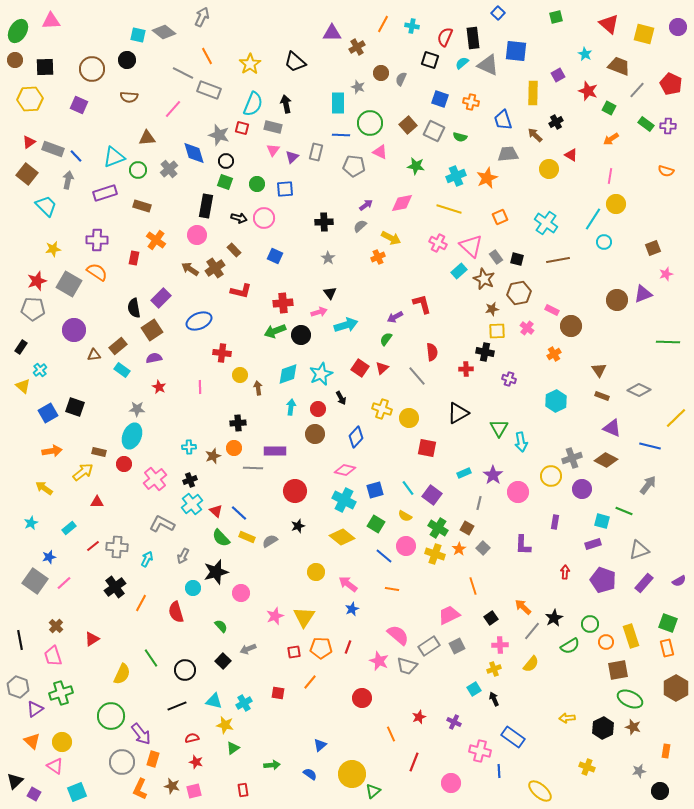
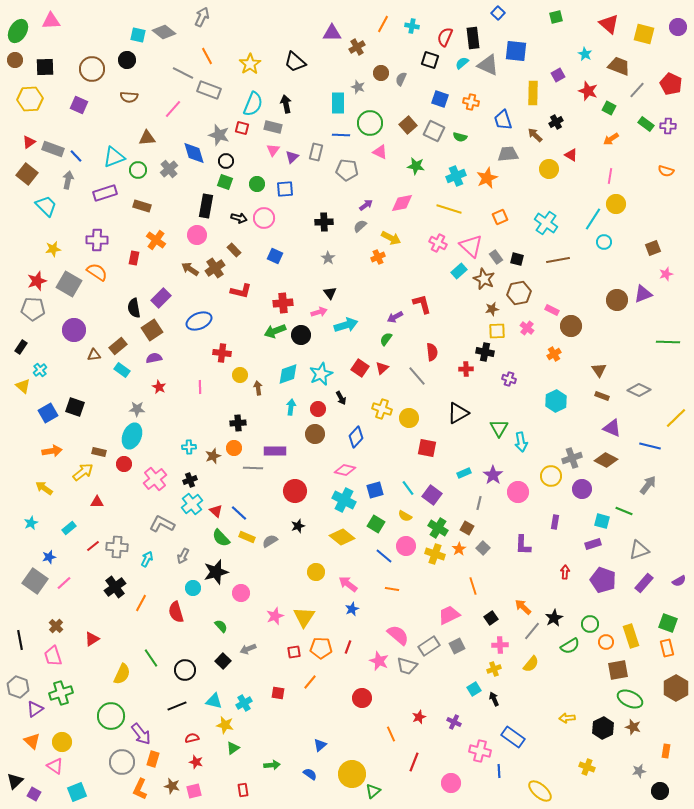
gray pentagon at (354, 166): moved 7 px left, 4 px down
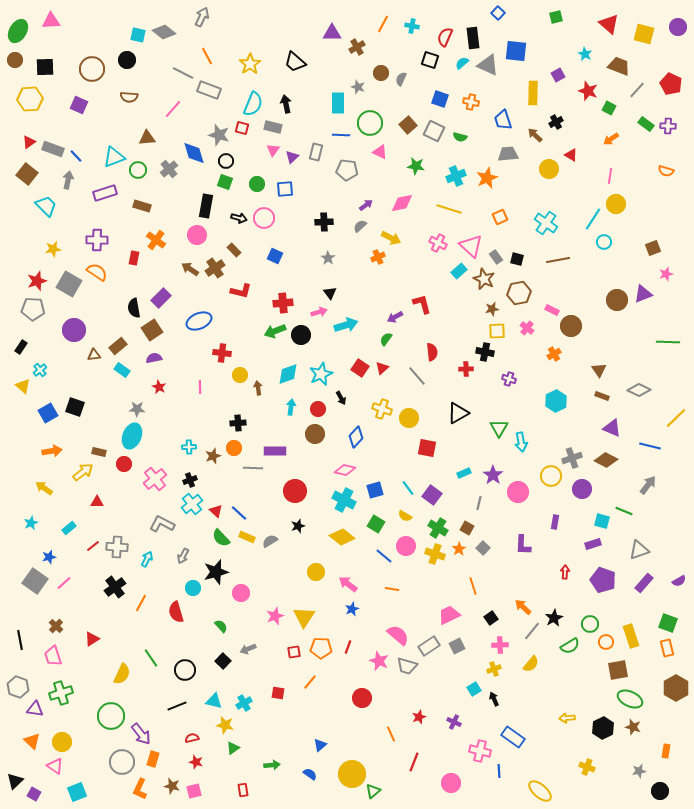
purple triangle at (35, 709): rotated 42 degrees clockwise
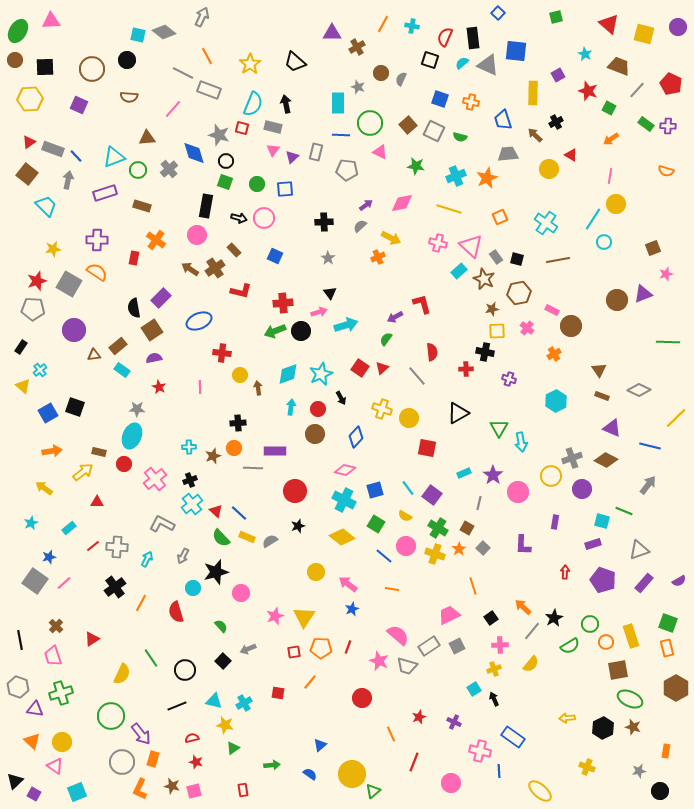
pink cross at (438, 243): rotated 12 degrees counterclockwise
black circle at (301, 335): moved 4 px up
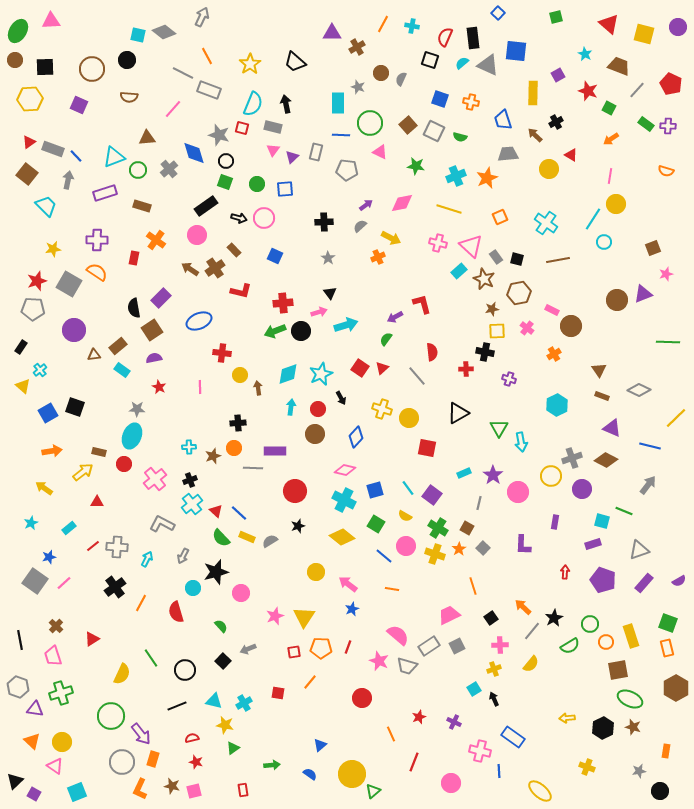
black rectangle at (206, 206): rotated 45 degrees clockwise
cyan hexagon at (556, 401): moved 1 px right, 4 px down
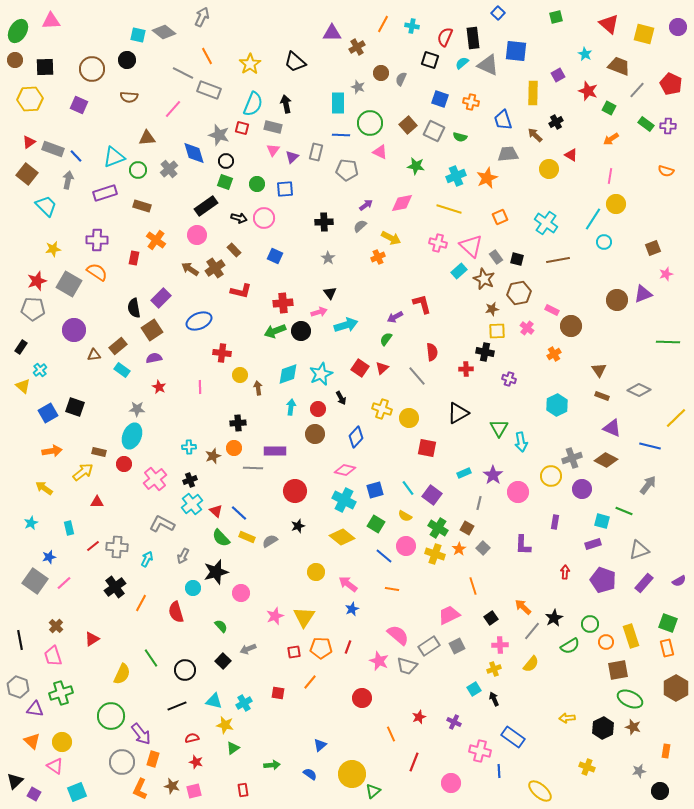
cyan rectangle at (69, 528): rotated 64 degrees counterclockwise
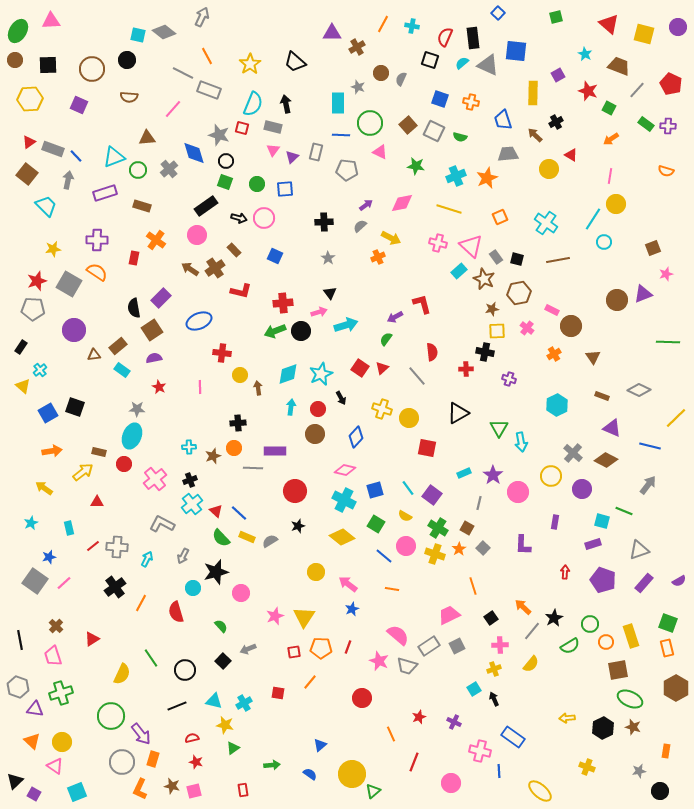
black square at (45, 67): moved 3 px right, 2 px up
brown triangle at (599, 370): moved 6 px left, 13 px up
gray cross at (572, 458): moved 1 px right, 5 px up; rotated 30 degrees counterclockwise
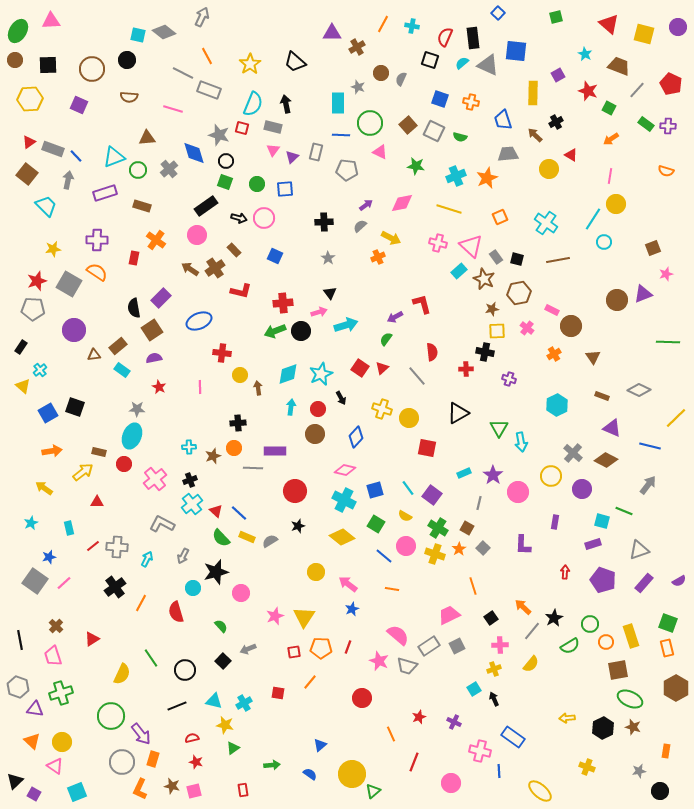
pink line at (173, 109): rotated 66 degrees clockwise
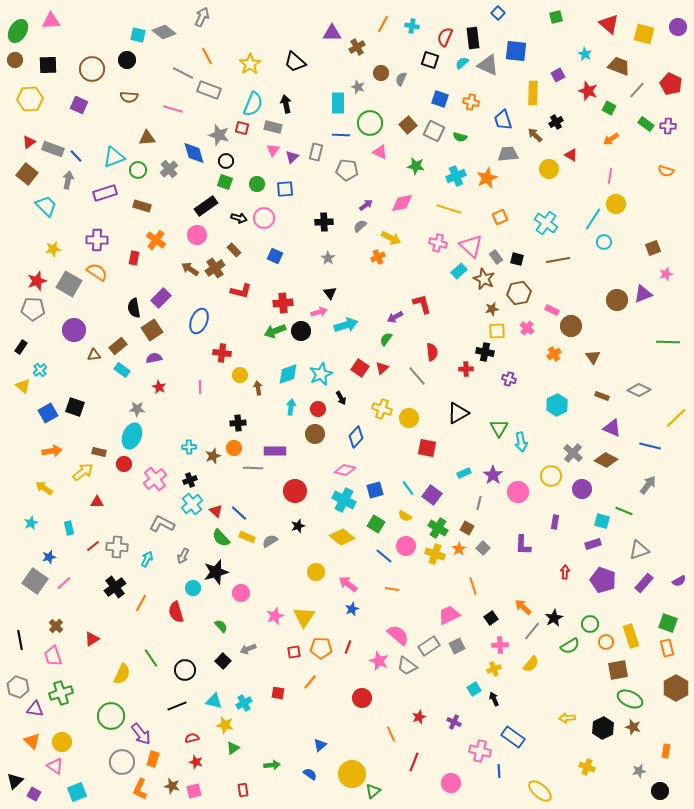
blue ellipse at (199, 321): rotated 45 degrees counterclockwise
gray trapezoid at (407, 666): rotated 20 degrees clockwise
